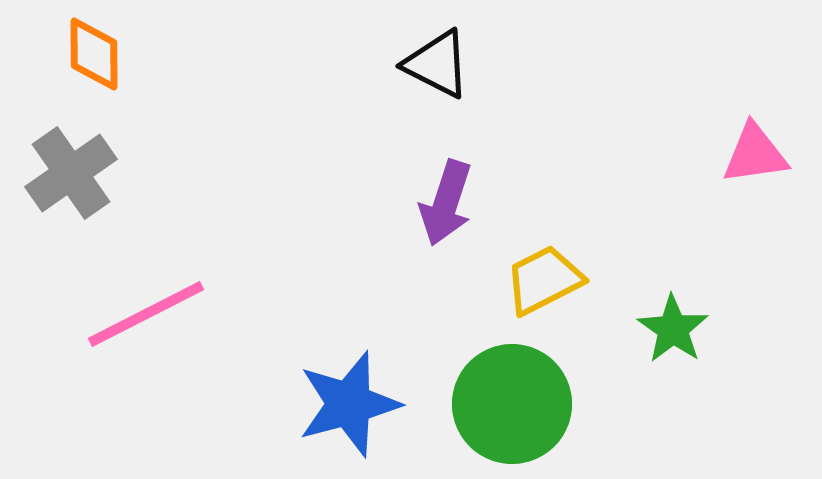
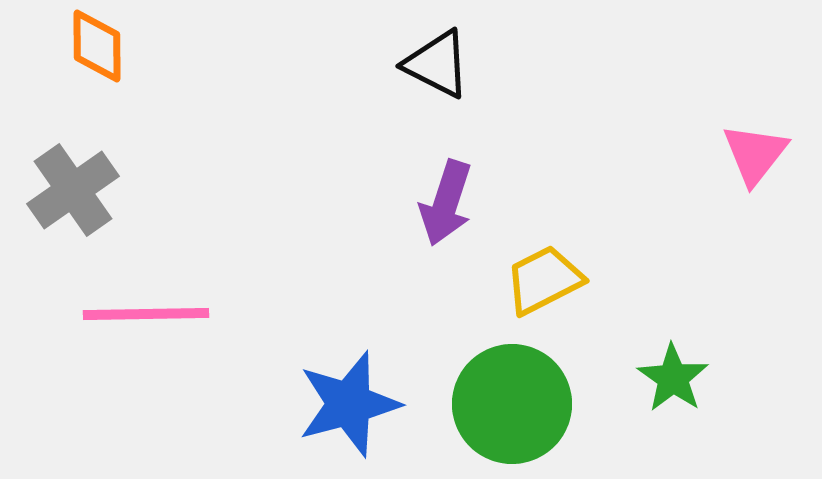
orange diamond: moved 3 px right, 8 px up
pink triangle: rotated 44 degrees counterclockwise
gray cross: moved 2 px right, 17 px down
pink line: rotated 26 degrees clockwise
green star: moved 49 px down
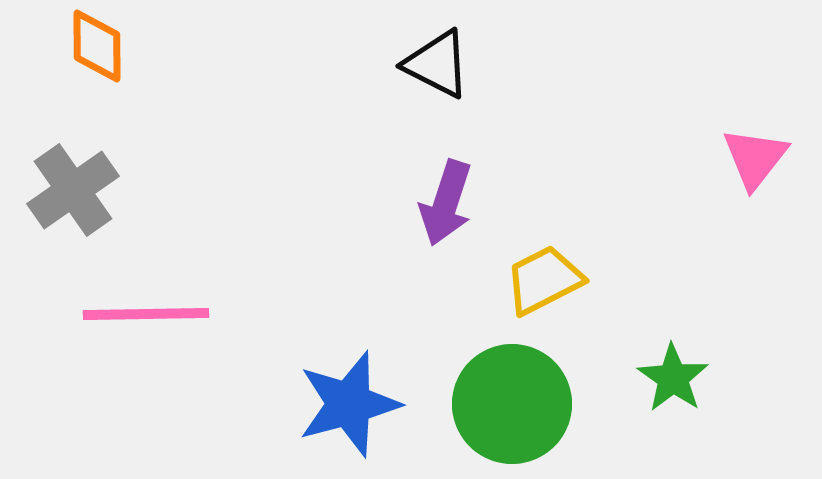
pink triangle: moved 4 px down
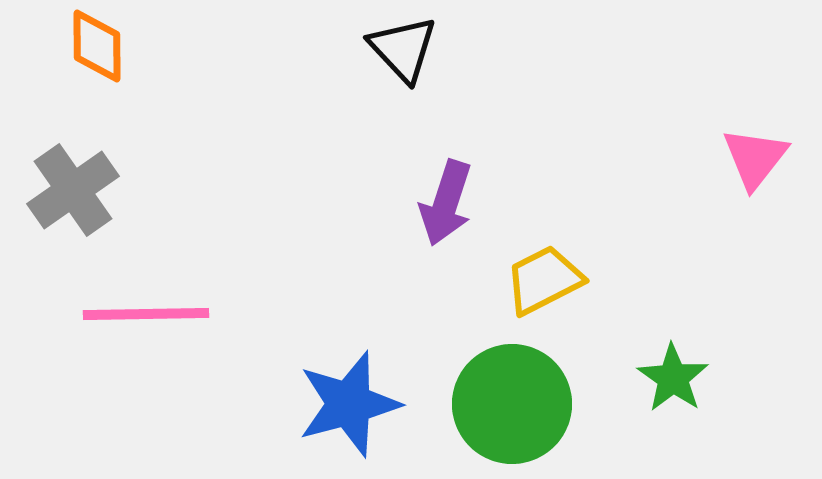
black triangle: moved 34 px left, 15 px up; rotated 20 degrees clockwise
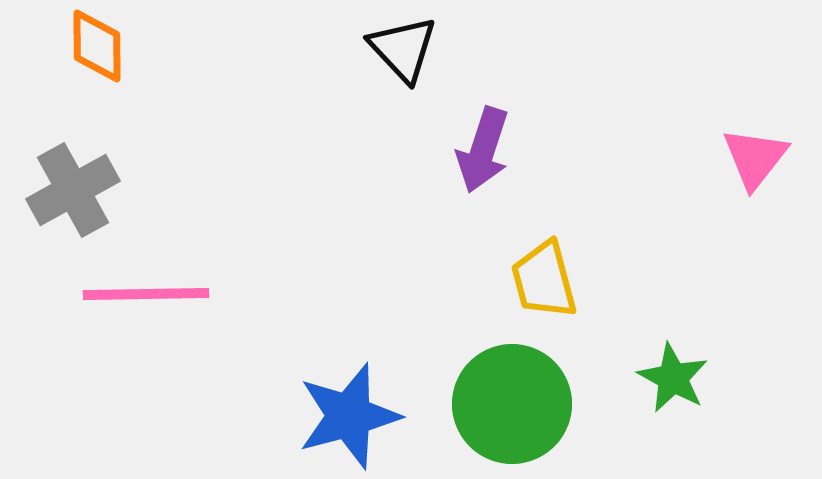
gray cross: rotated 6 degrees clockwise
purple arrow: moved 37 px right, 53 px up
yellow trapezoid: rotated 78 degrees counterclockwise
pink line: moved 20 px up
green star: rotated 6 degrees counterclockwise
blue star: moved 12 px down
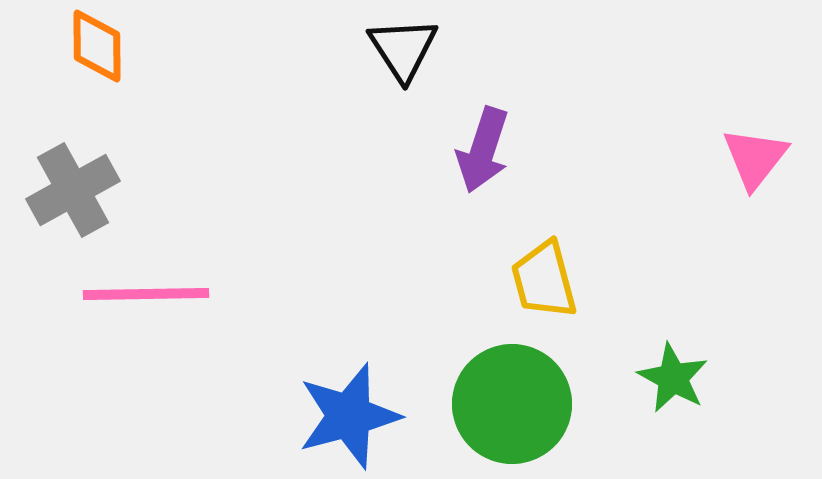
black triangle: rotated 10 degrees clockwise
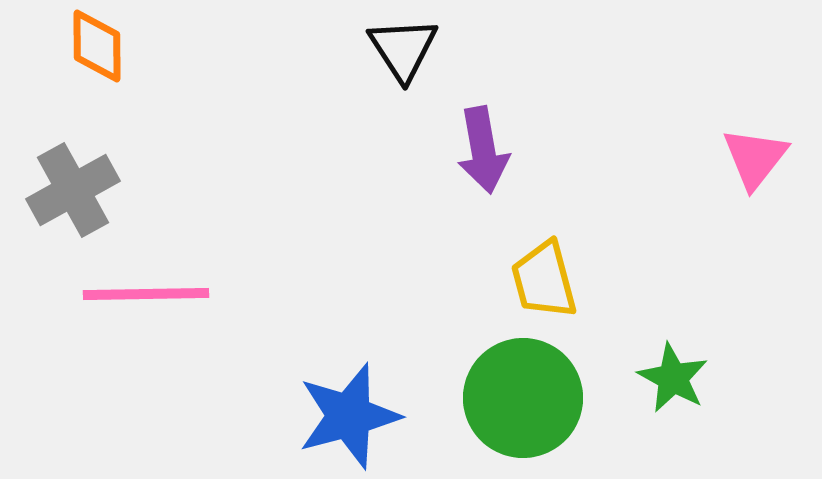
purple arrow: rotated 28 degrees counterclockwise
green circle: moved 11 px right, 6 px up
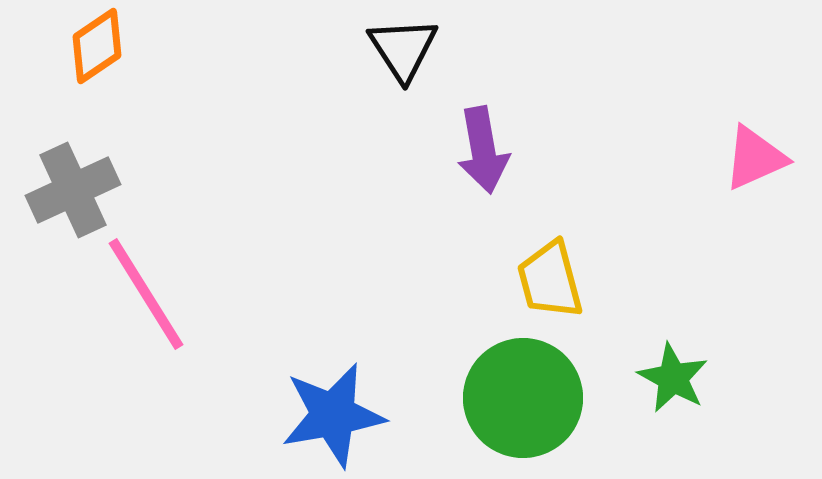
orange diamond: rotated 56 degrees clockwise
pink triangle: rotated 28 degrees clockwise
gray cross: rotated 4 degrees clockwise
yellow trapezoid: moved 6 px right
pink line: rotated 59 degrees clockwise
blue star: moved 16 px left, 1 px up; rotated 5 degrees clockwise
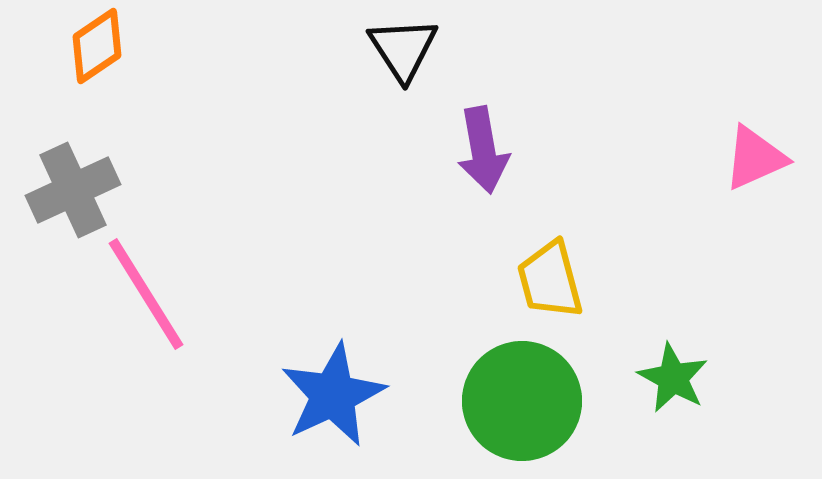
green circle: moved 1 px left, 3 px down
blue star: moved 20 px up; rotated 15 degrees counterclockwise
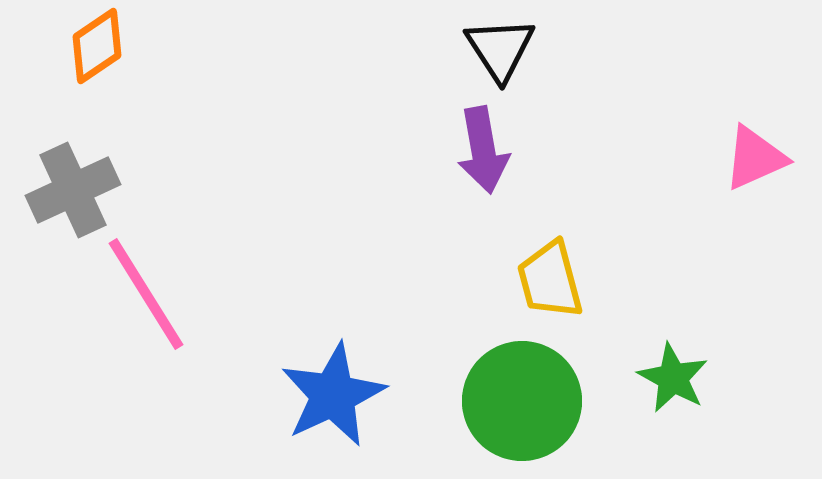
black triangle: moved 97 px right
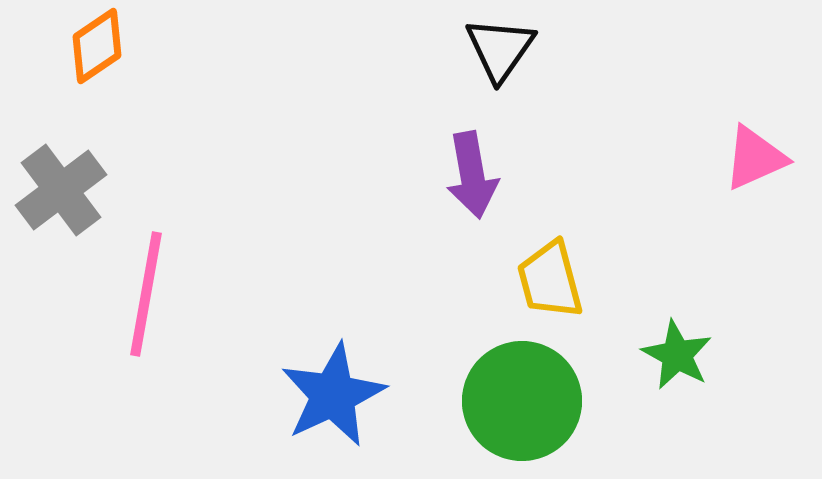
black triangle: rotated 8 degrees clockwise
purple arrow: moved 11 px left, 25 px down
gray cross: moved 12 px left; rotated 12 degrees counterclockwise
pink line: rotated 42 degrees clockwise
green star: moved 4 px right, 23 px up
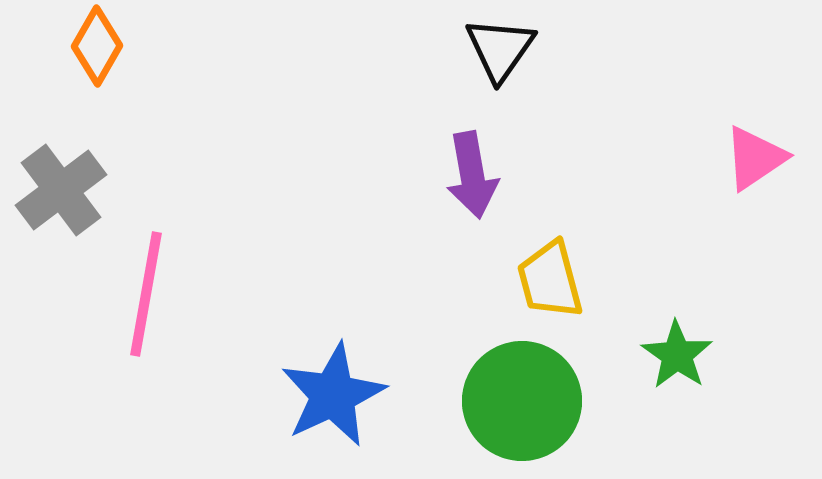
orange diamond: rotated 26 degrees counterclockwise
pink triangle: rotated 10 degrees counterclockwise
green star: rotated 6 degrees clockwise
